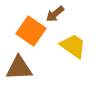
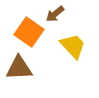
orange square: moved 2 px left, 1 px down
yellow trapezoid: rotated 12 degrees clockwise
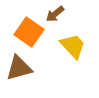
brown triangle: rotated 12 degrees counterclockwise
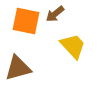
orange square: moved 3 px left, 11 px up; rotated 24 degrees counterclockwise
brown triangle: moved 1 px left
